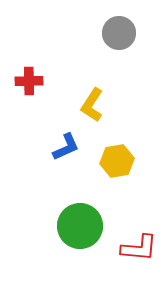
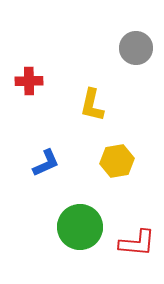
gray circle: moved 17 px right, 15 px down
yellow L-shape: rotated 20 degrees counterclockwise
blue L-shape: moved 20 px left, 16 px down
green circle: moved 1 px down
red L-shape: moved 2 px left, 5 px up
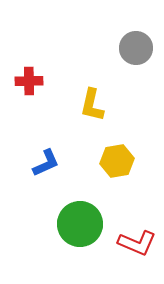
green circle: moved 3 px up
red L-shape: rotated 18 degrees clockwise
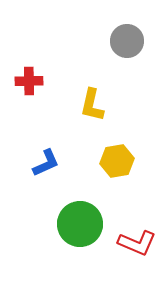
gray circle: moved 9 px left, 7 px up
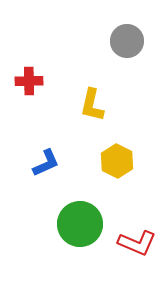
yellow hexagon: rotated 24 degrees counterclockwise
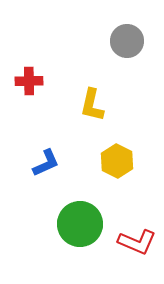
red L-shape: moved 1 px up
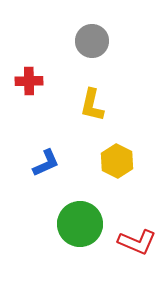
gray circle: moved 35 px left
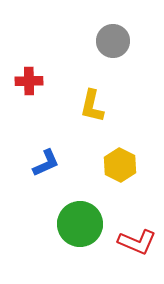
gray circle: moved 21 px right
yellow L-shape: moved 1 px down
yellow hexagon: moved 3 px right, 4 px down
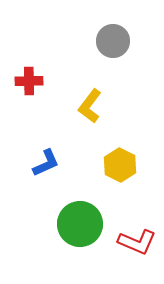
yellow L-shape: moved 2 px left; rotated 24 degrees clockwise
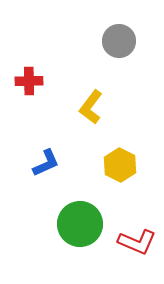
gray circle: moved 6 px right
yellow L-shape: moved 1 px right, 1 px down
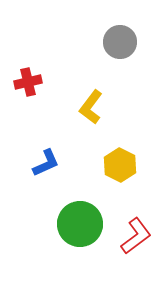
gray circle: moved 1 px right, 1 px down
red cross: moved 1 px left, 1 px down; rotated 12 degrees counterclockwise
red L-shape: moved 1 px left, 6 px up; rotated 60 degrees counterclockwise
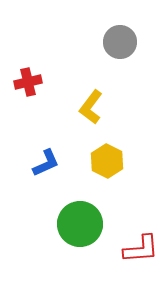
yellow hexagon: moved 13 px left, 4 px up
red L-shape: moved 5 px right, 13 px down; rotated 33 degrees clockwise
